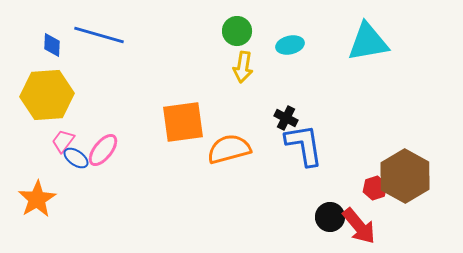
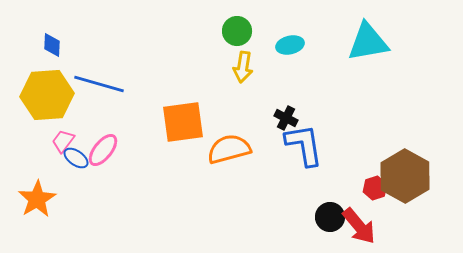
blue line: moved 49 px down
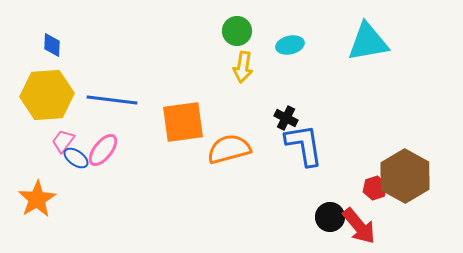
blue line: moved 13 px right, 16 px down; rotated 9 degrees counterclockwise
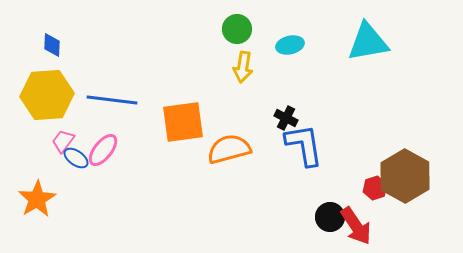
green circle: moved 2 px up
red arrow: moved 3 px left; rotated 6 degrees clockwise
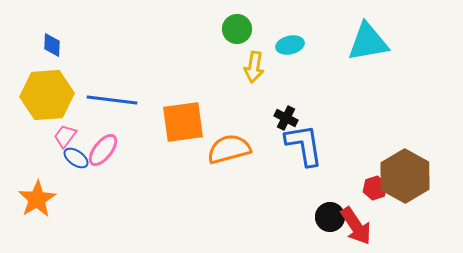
yellow arrow: moved 11 px right
pink trapezoid: moved 2 px right, 5 px up
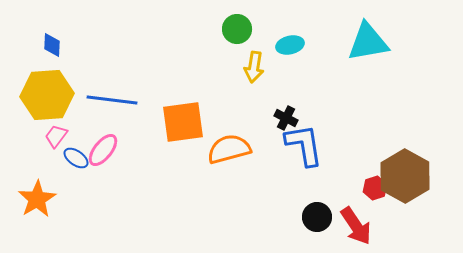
pink trapezoid: moved 9 px left
black circle: moved 13 px left
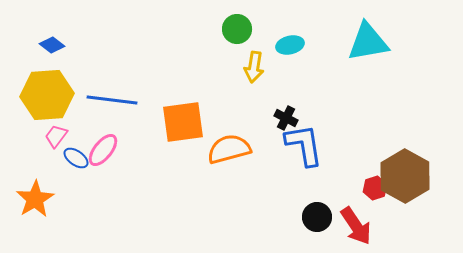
blue diamond: rotated 55 degrees counterclockwise
orange star: moved 2 px left
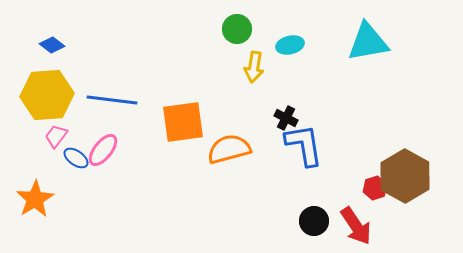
black circle: moved 3 px left, 4 px down
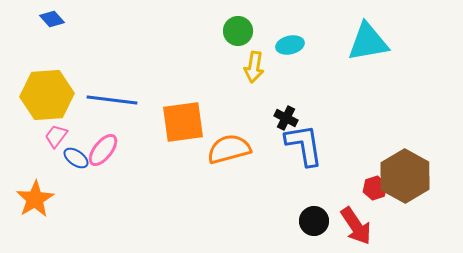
green circle: moved 1 px right, 2 px down
blue diamond: moved 26 px up; rotated 10 degrees clockwise
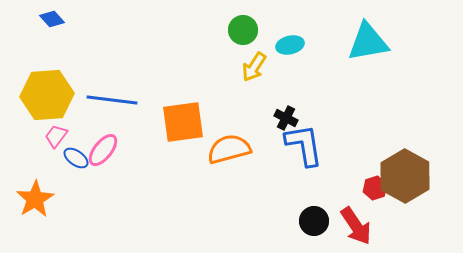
green circle: moved 5 px right, 1 px up
yellow arrow: rotated 24 degrees clockwise
